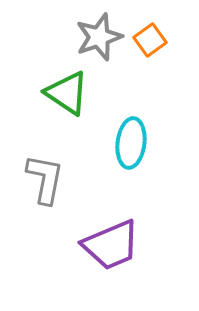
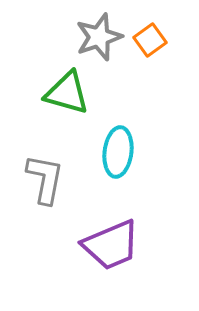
green triangle: rotated 18 degrees counterclockwise
cyan ellipse: moved 13 px left, 9 px down
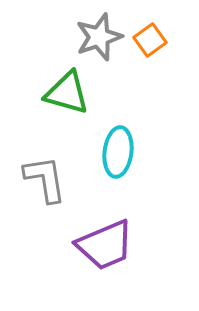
gray L-shape: rotated 20 degrees counterclockwise
purple trapezoid: moved 6 px left
